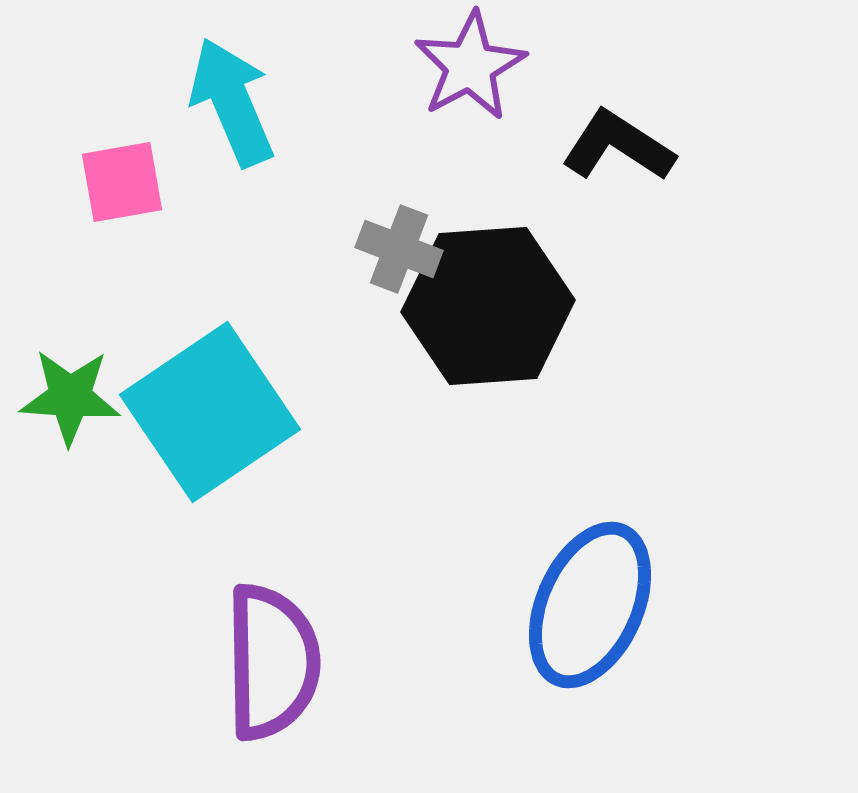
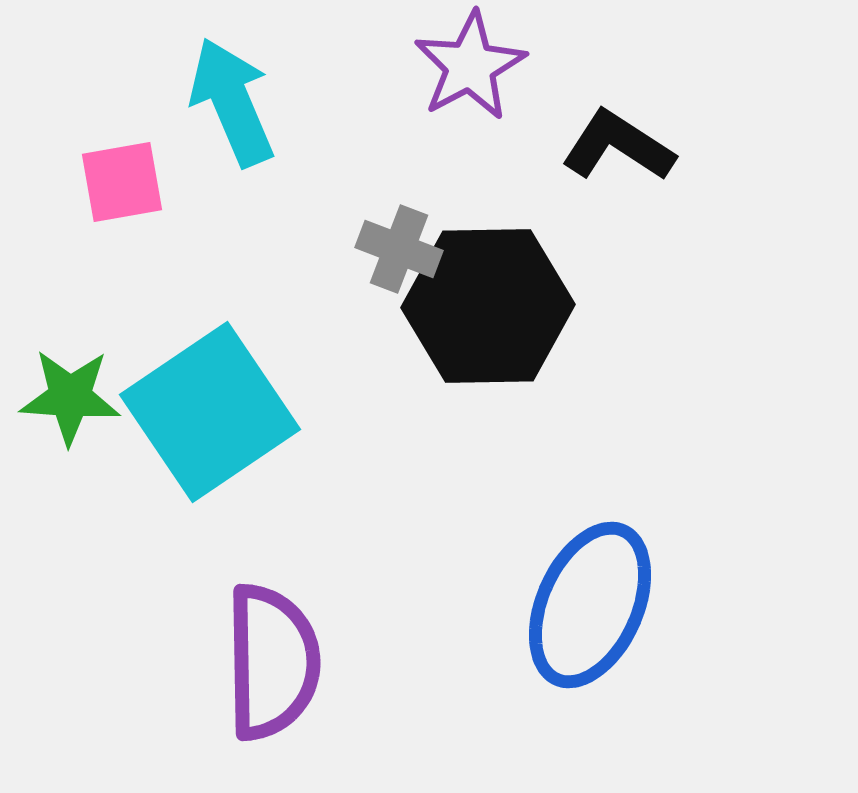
black hexagon: rotated 3 degrees clockwise
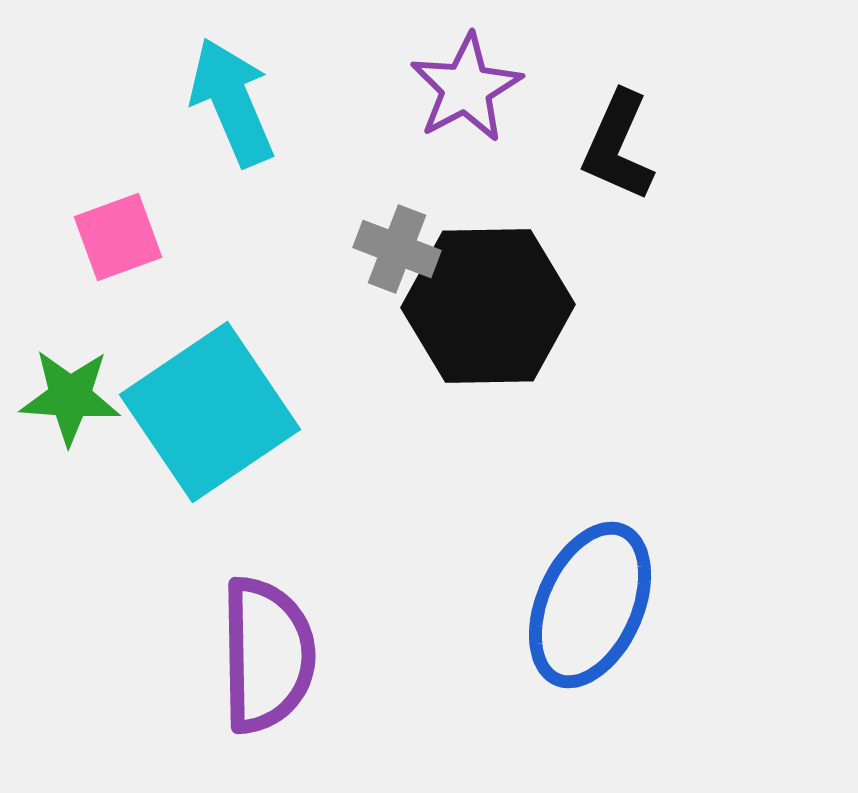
purple star: moved 4 px left, 22 px down
black L-shape: rotated 99 degrees counterclockwise
pink square: moved 4 px left, 55 px down; rotated 10 degrees counterclockwise
gray cross: moved 2 px left
purple semicircle: moved 5 px left, 7 px up
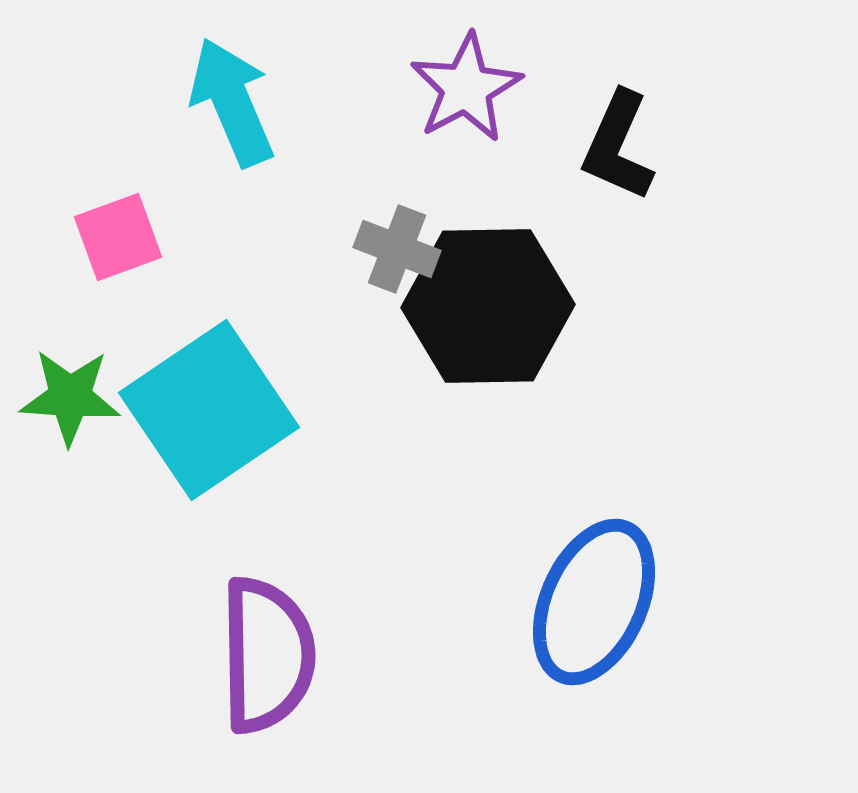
cyan square: moved 1 px left, 2 px up
blue ellipse: moved 4 px right, 3 px up
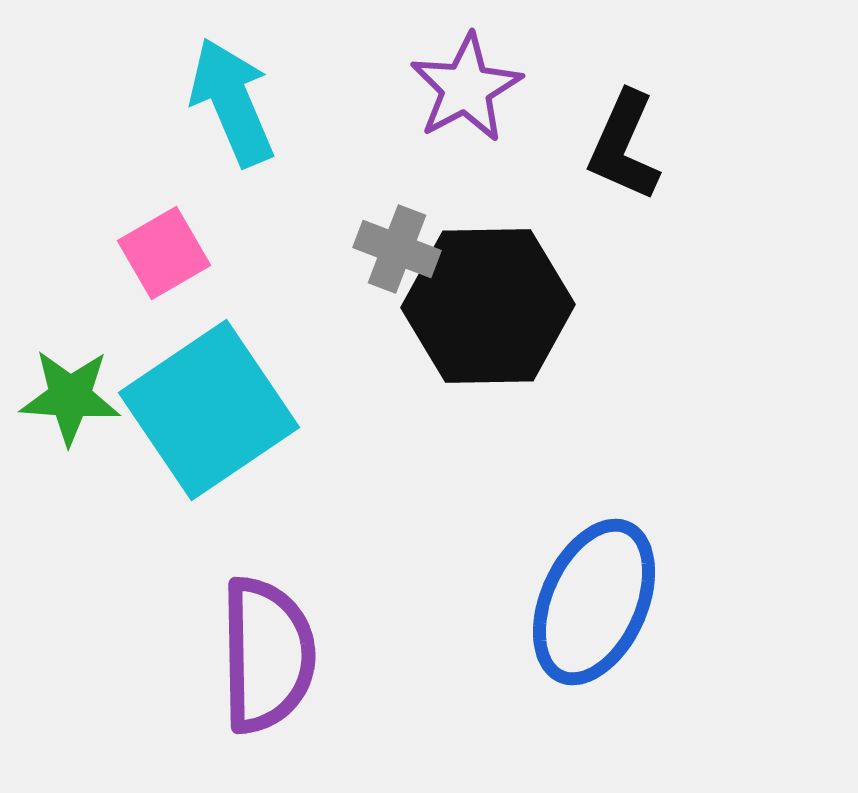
black L-shape: moved 6 px right
pink square: moved 46 px right, 16 px down; rotated 10 degrees counterclockwise
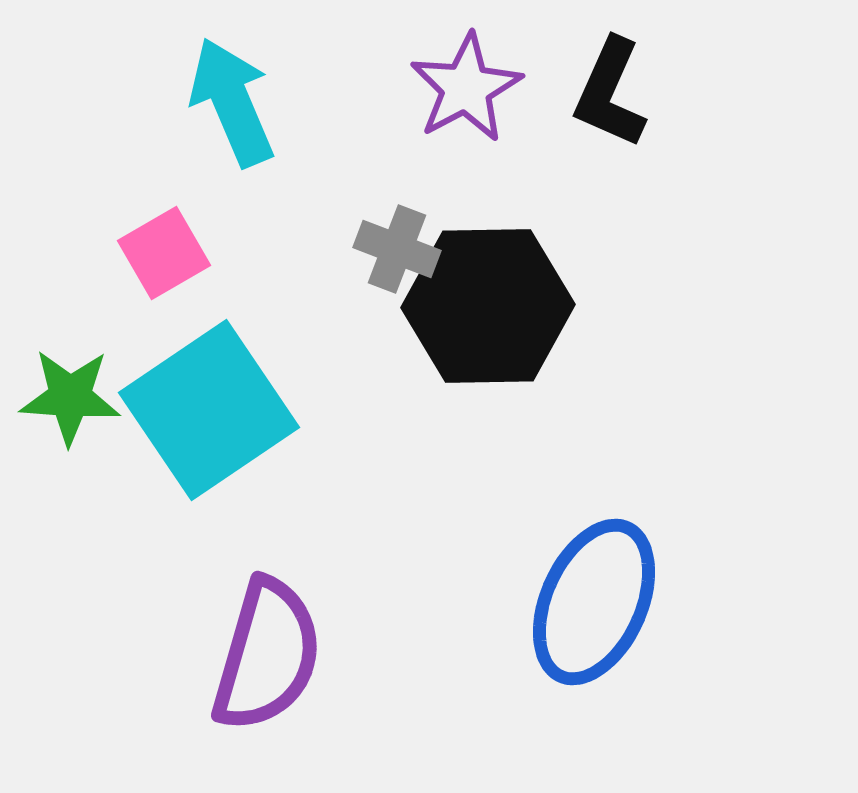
black L-shape: moved 14 px left, 53 px up
purple semicircle: rotated 17 degrees clockwise
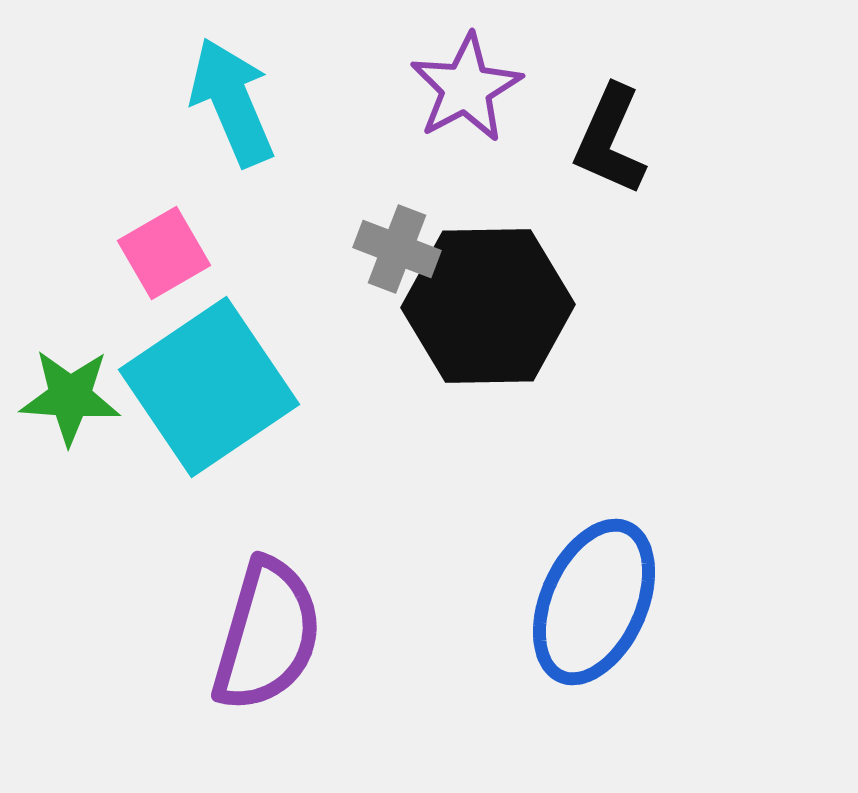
black L-shape: moved 47 px down
cyan square: moved 23 px up
purple semicircle: moved 20 px up
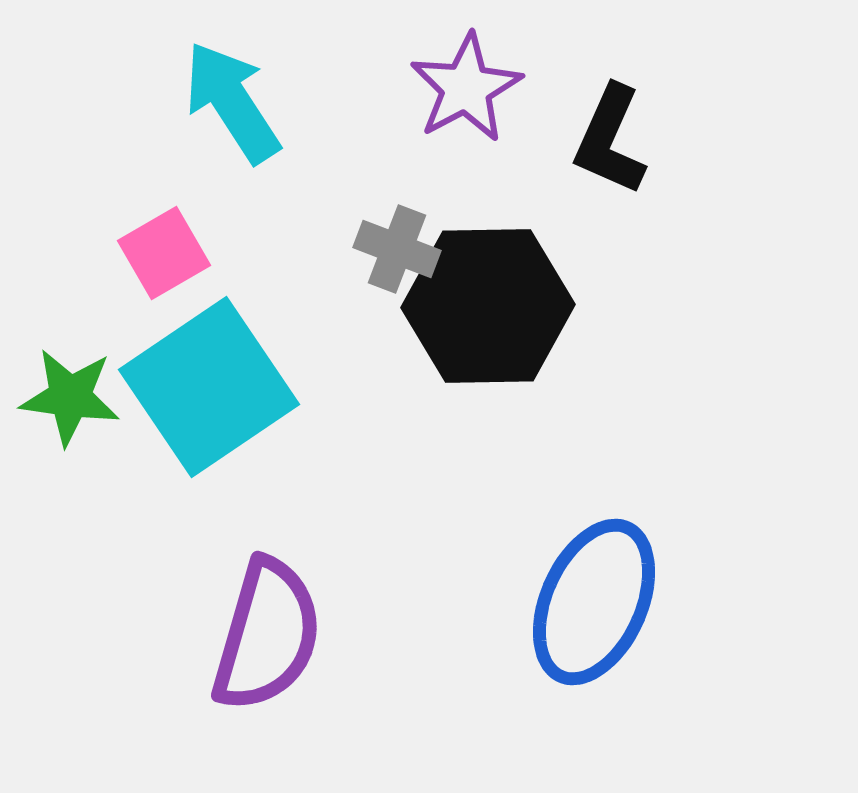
cyan arrow: rotated 10 degrees counterclockwise
green star: rotated 4 degrees clockwise
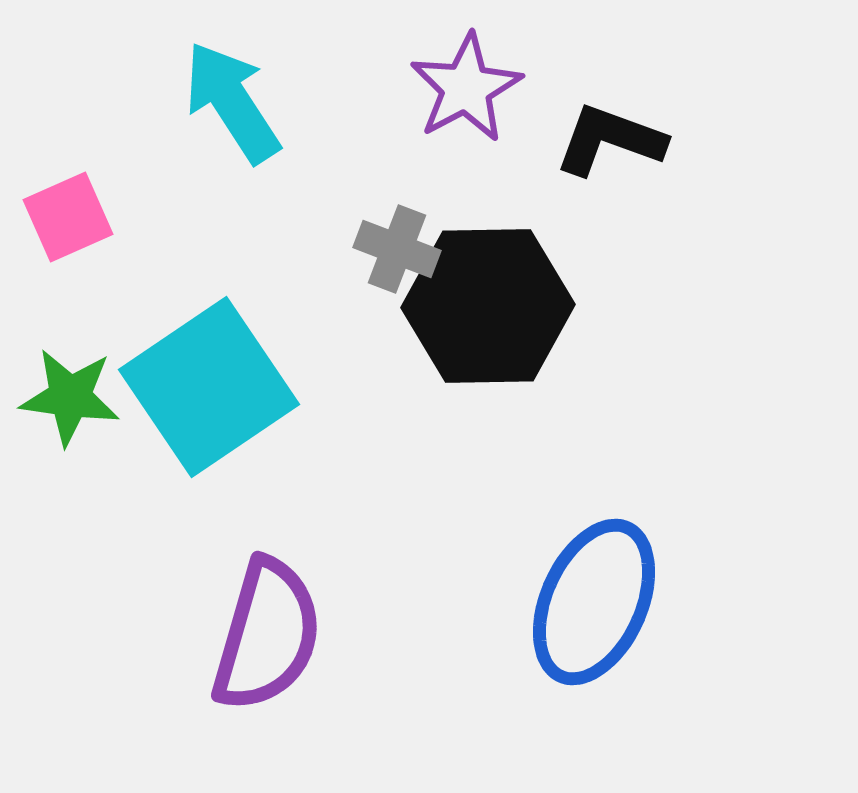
black L-shape: rotated 86 degrees clockwise
pink square: moved 96 px left, 36 px up; rotated 6 degrees clockwise
